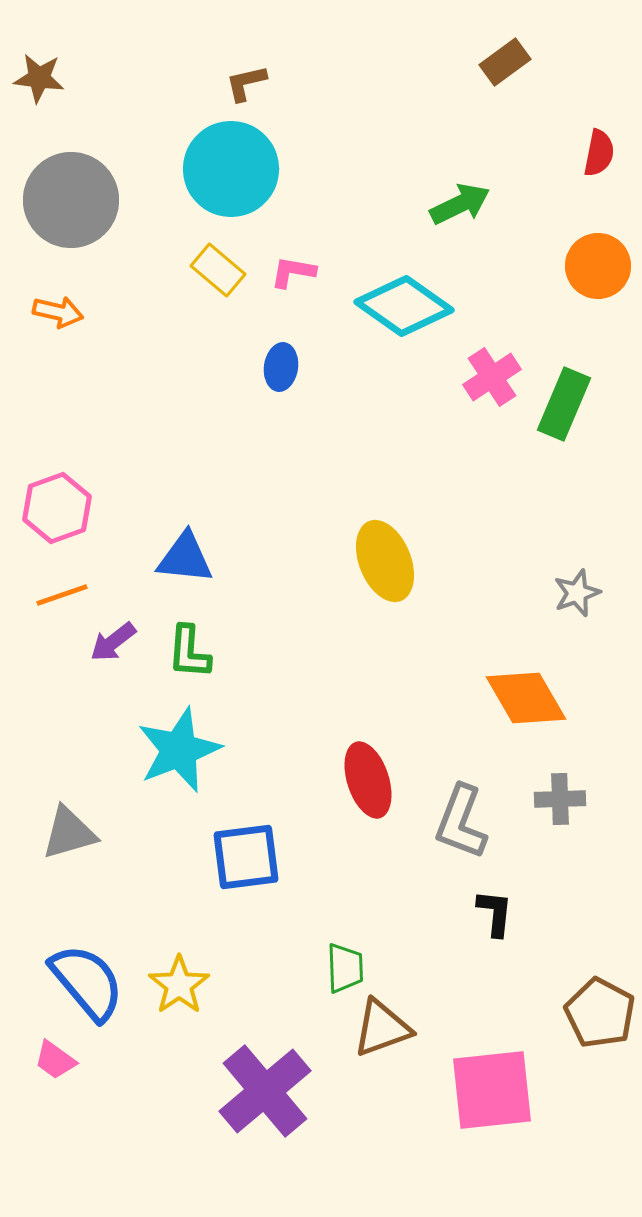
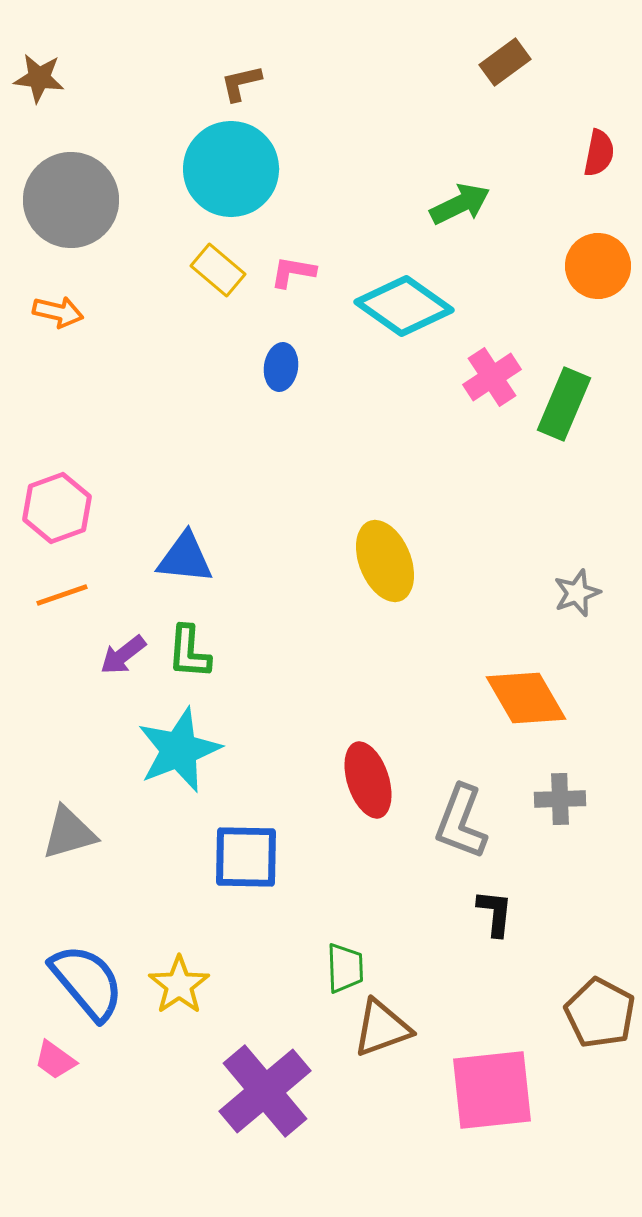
brown L-shape: moved 5 px left
purple arrow: moved 10 px right, 13 px down
blue square: rotated 8 degrees clockwise
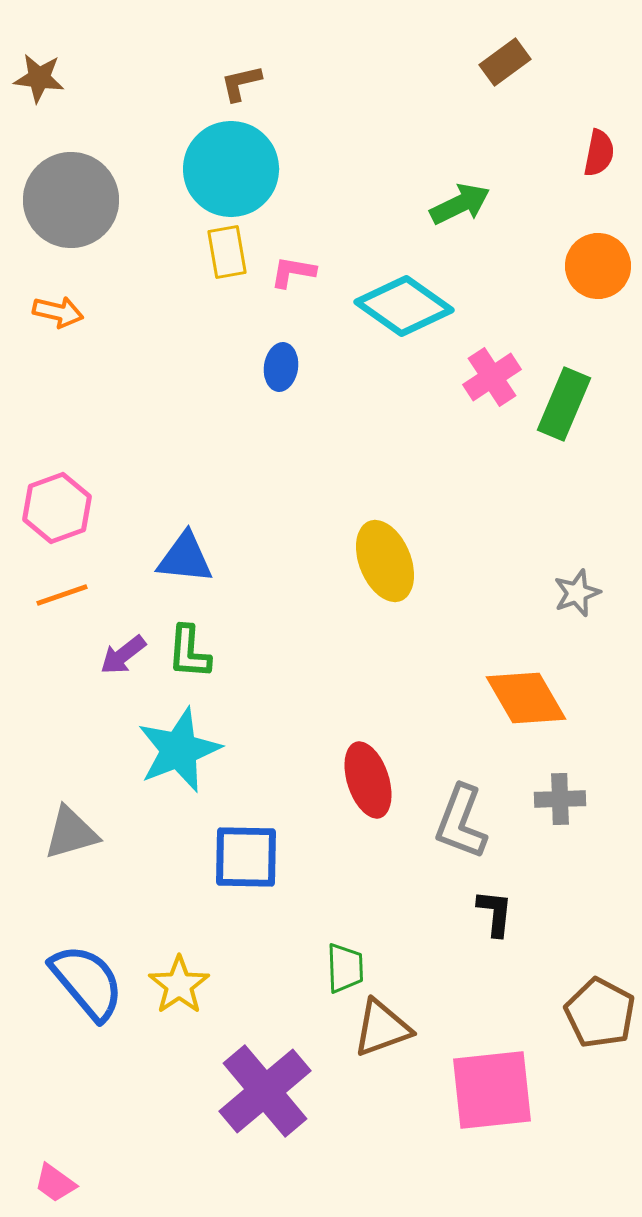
yellow rectangle: moved 9 px right, 18 px up; rotated 40 degrees clockwise
gray triangle: moved 2 px right
pink trapezoid: moved 123 px down
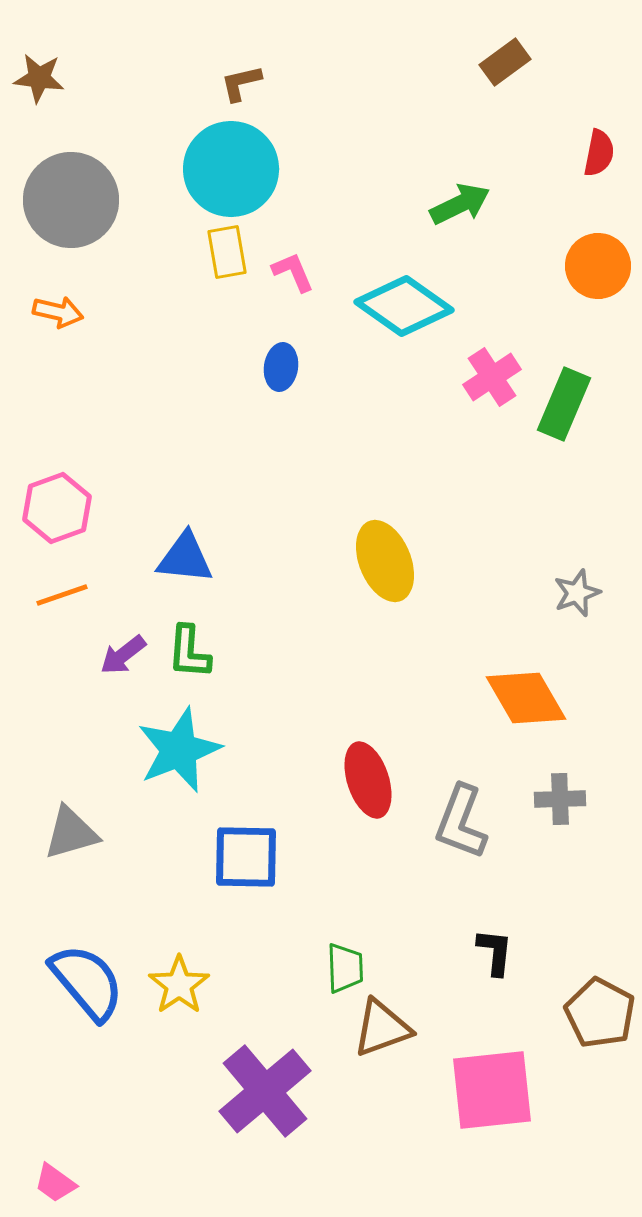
pink L-shape: rotated 57 degrees clockwise
black L-shape: moved 39 px down
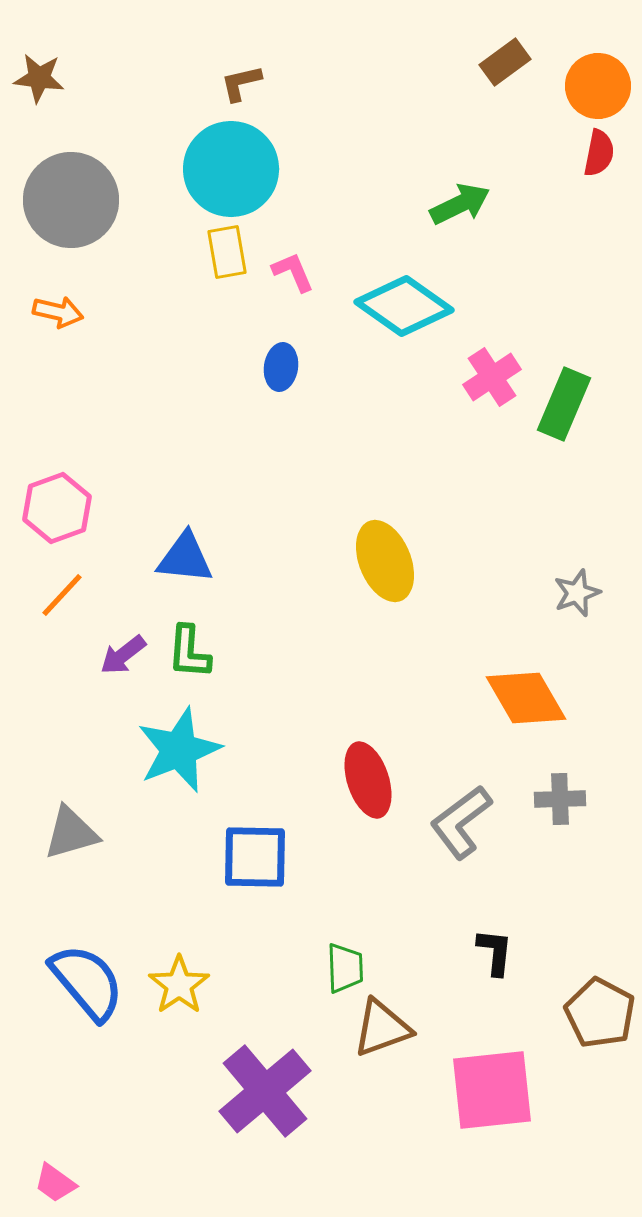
orange circle: moved 180 px up
orange line: rotated 28 degrees counterclockwise
gray L-shape: rotated 32 degrees clockwise
blue square: moved 9 px right
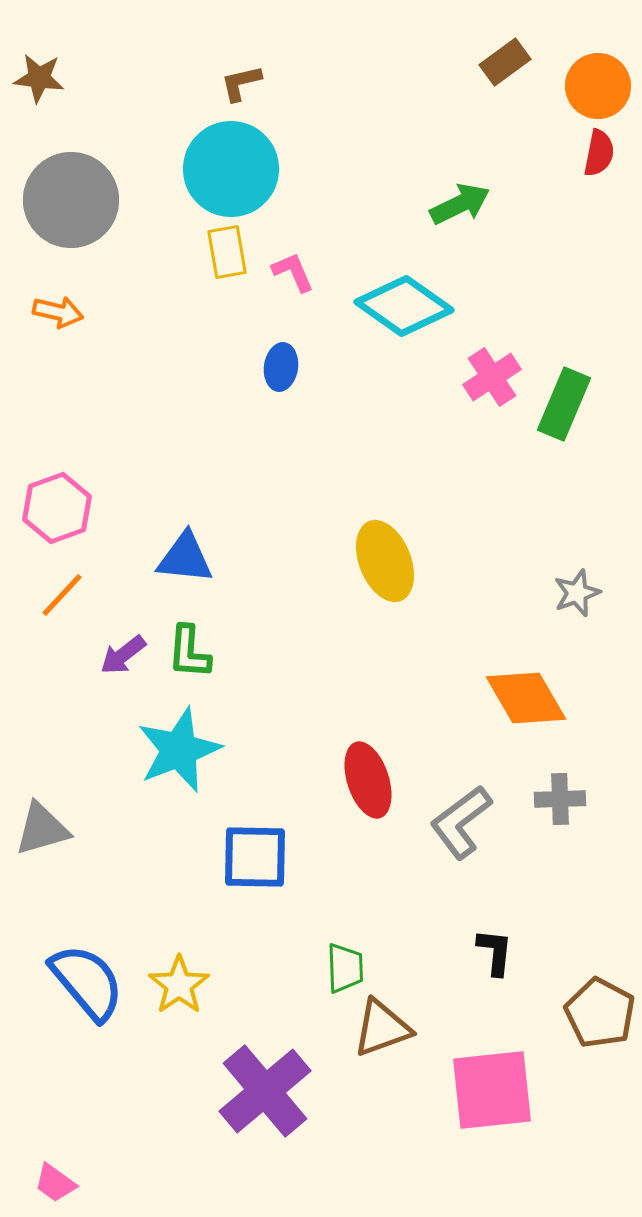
gray triangle: moved 29 px left, 4 px up
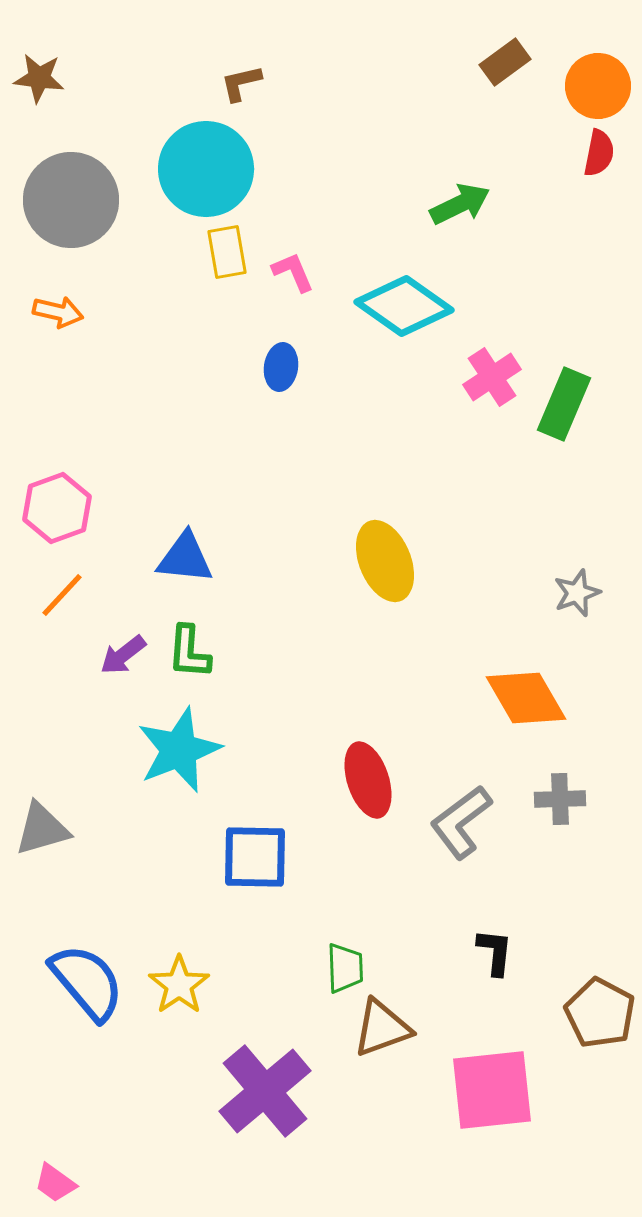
cyan circle: moved 25 px left
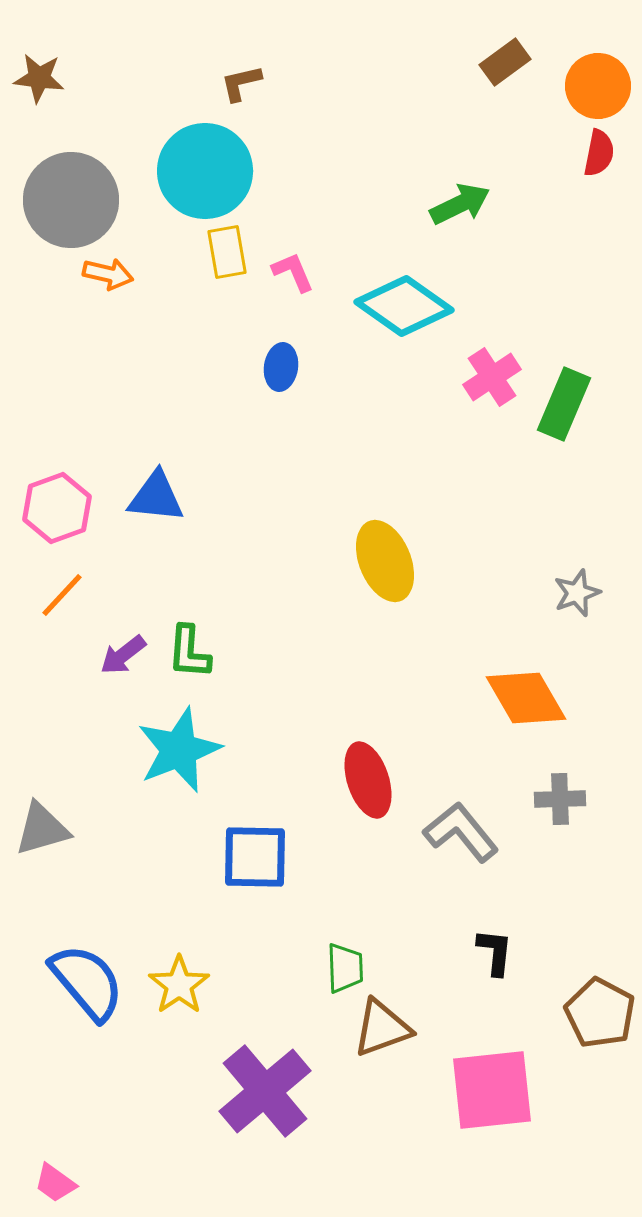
cyan circle: moved 1 px left, 2 px down
orange arrow: moved 50 px right, 38 px up
blue triangle: moved 29 px left, 61 px up
gray L-shape: moved 10 px down; rotated 88 degrees clockwise
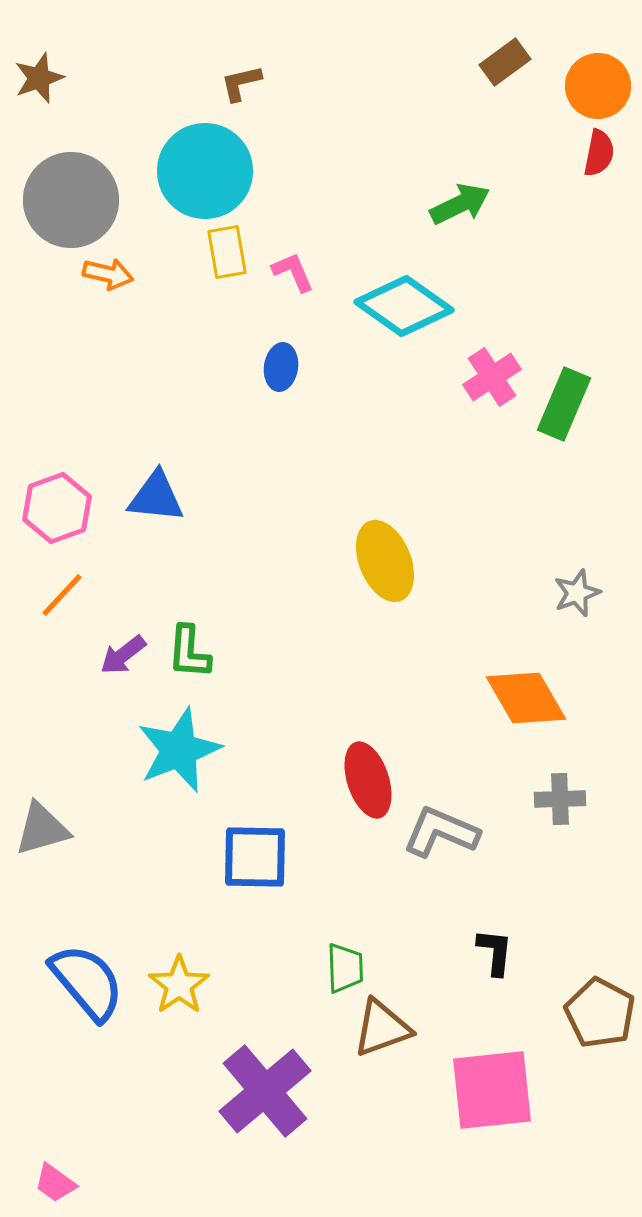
brown star: rotated 27 degrees counterclockwise
gray L-shape: moved 20 px left; rotated 28 degrees counterclockwise
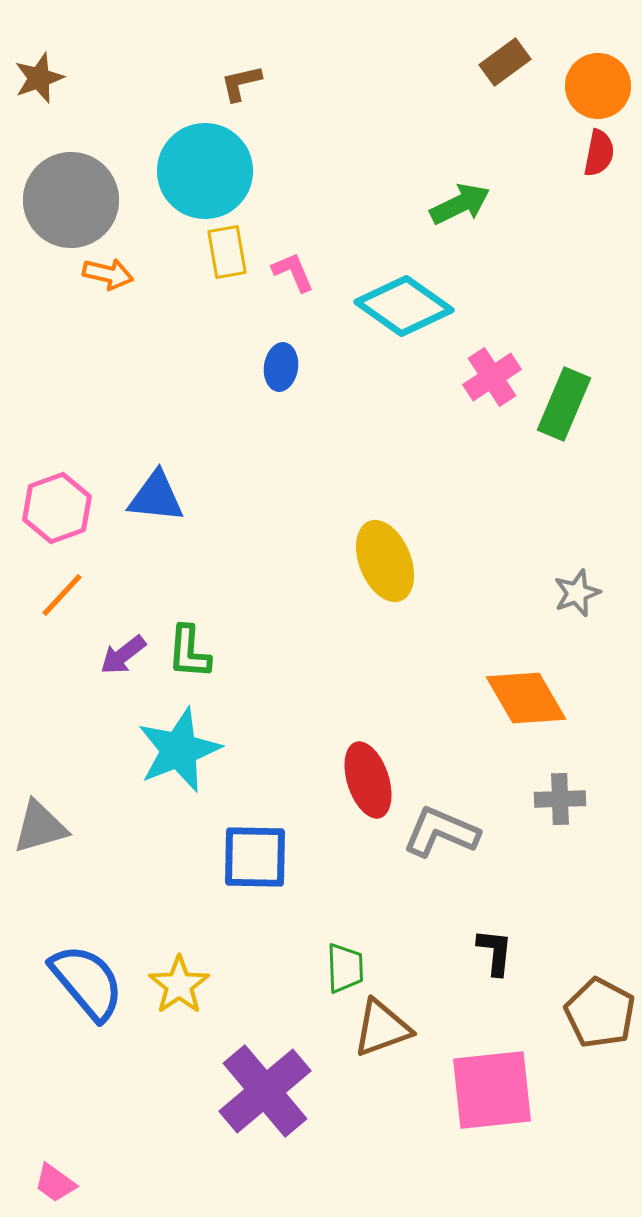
gray triangle: moved 2 px left, 2 px up
